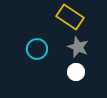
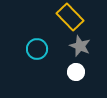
yellow rectangle: rotated 12 degrees clockwise
gray star: moved 2 px right, 1 px up
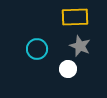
yellow rectangle: moved 5 px right; rotated 48 degrees counterclockwise
white circle: moved 8 px left, 3 px up
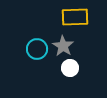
gray star: moved 17 px left; rotated 10 degrees clockwise
white circle: moved 2 px right, 1 px up
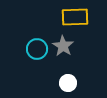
white circle: moved 2 px left, 15 px down
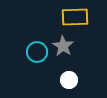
cyan circle: moved 3 px down
white circle: moved 1 px right, 3 px up
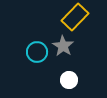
yellow rectangle: rotated 44 degrees counterclockwise
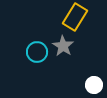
yellow rectangle: rotated 12 degrees counterclockwise
white circle: moved 25 px right, 5 px down
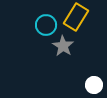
yellow rectangle: moved 1 px right
cyan circle: moved 9 px right, 27 px up
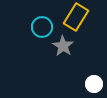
cyan circle: moved 4 px left, 2 px down
white circle: moved 1 px up
